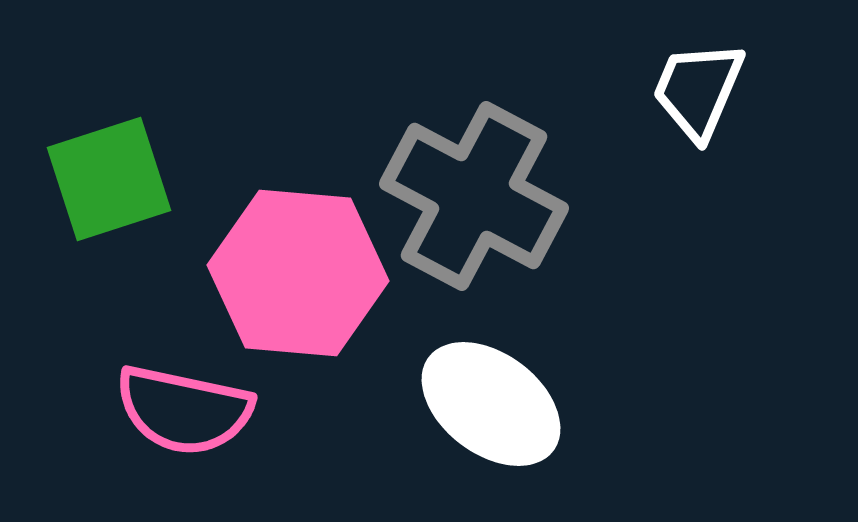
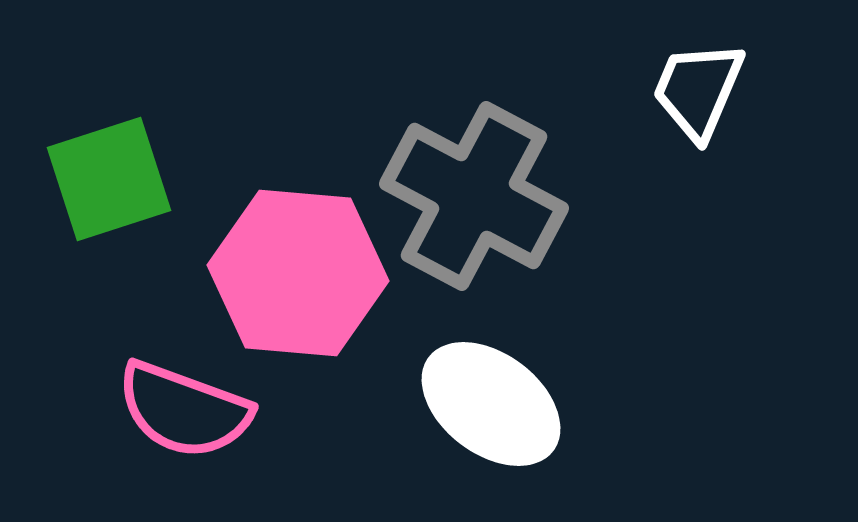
pink semicircle: rotated 8 degrees clockwise
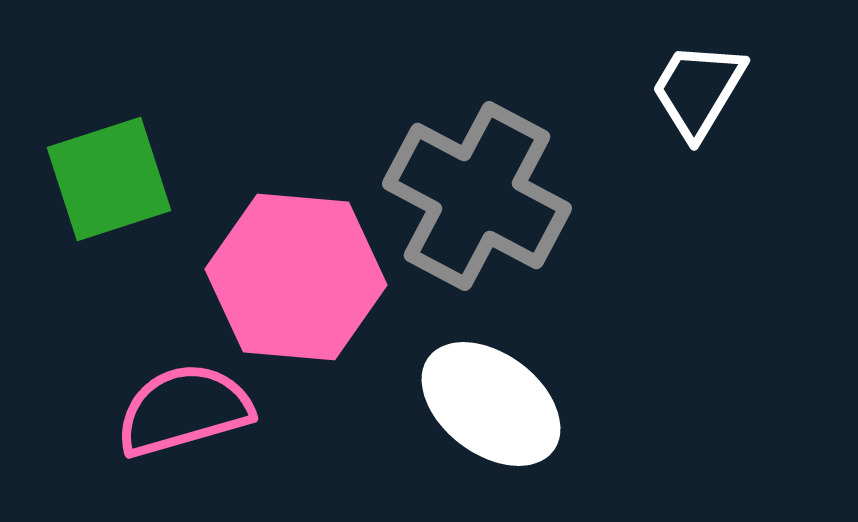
white trapezoid: rotated 8 degrees clockwise
gray cross: moved 3 px right
pink hexagon: moved 2 px left, 4 px down
pink semicircle: rotated 144 degrees clockwise
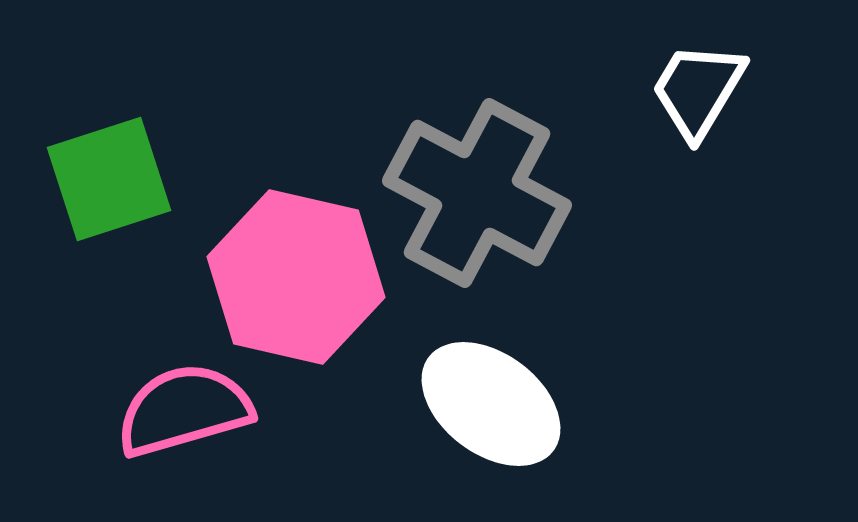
gray cross: moved 3 px up
pink hexagon: rotated 8 degrees clockwise
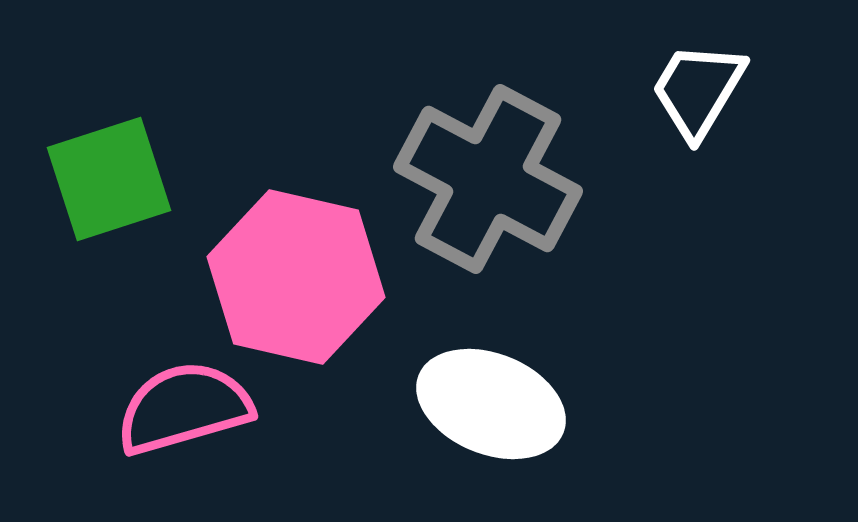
gray cross: moved 11 px right, 14 px up
white ellipse: rotated 15 degrees counterclockwise
pink semicircle: moved 2 px up
